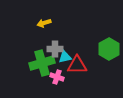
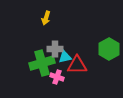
yellow arrow: moved 2 px right, 5 px up; rotated 56 degrees counterclockwise
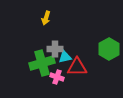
red triangle: moved 2 px down
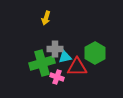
green hexagon: moved 14 px left, 4 px down
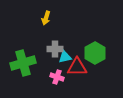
green cross: moved 19 px left
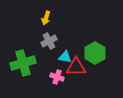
gray cross: moved 6 px left, 8 px up; rotated 28 degrees counterclockwise
cyan triangle: rotated 24 degrees clockwise
red triangle: moved 1 px left
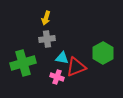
gray cross: moved 2 px left, 2 px up; rotated 21 degrees clockwise
green hexagon: moved 8 px right
cyan triangle: moved 3 px left, 1 px down
red triangle: rotated 20 degrees counterclockwise
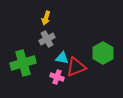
gray cross: rotated 21 degrees counterclockwise
